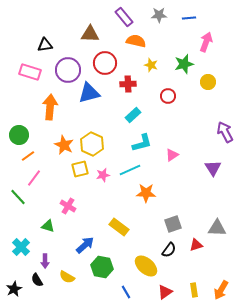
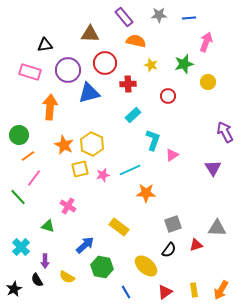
cyan L-shape at (142, 143): moved 11 px right, 3 px up; rotated 55 degrees counterclockwise
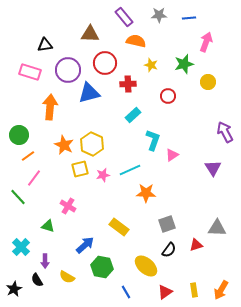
gray square at (173, 224): moved 6 px left
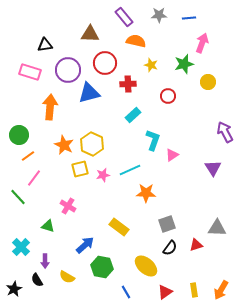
pink arrow at (206, 42): moved 4 px left, 1 px down
black semicircle at (169, 250): moved 1 px right, 2 px up
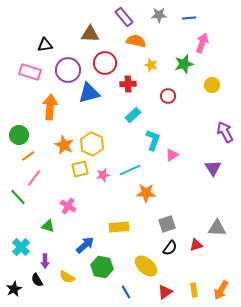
yellow circle at (208, 82): moved 4 px right, 3 px down
yellow rectangle at (119, 227): rotated 42 degrees counterclockwise
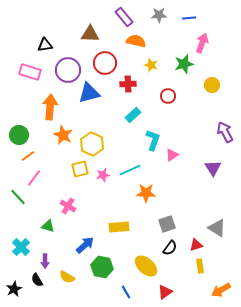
orange star at (64, 145): moved 1 px left, 10 px up
gray triangle at (217, 228): rotated 30 degrees clockwise
yellow rectangle at (194, 290): moved 6 px right, 24 px up
orange arrow at (221, 290): rotated 30 degrees clockwise
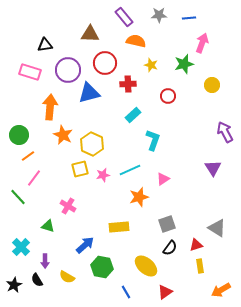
pink triangle at (172, 155): moved 9 px left, 24 px down
orange star at (146, 193): moved 7 px left, 4 px down; rotated 18 degrees counterclockwise
black star at (14, 289): moved 4 px up
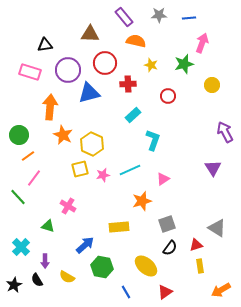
orange star at (139, 197): moved 3 px right, 4 px down
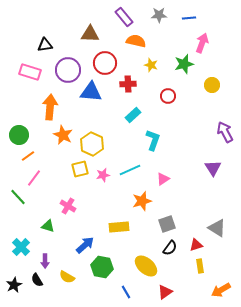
blue triangle at (89, 93): moved 2 px right, 1 px up; rotated 20 degrees clockwise
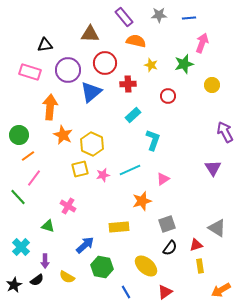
blue triangle at (91, 92): rotated 45 degrees counterclockwise
black semicircle at (37, 280): rotated 96 degrees counterclockwise
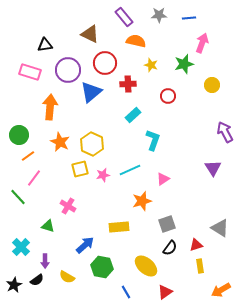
brown triangle at (90, 34): rotated 24 degrees clockwise
orange star at (63, 135): moved 3 px left, 7 px down
gray triangle at (217, 228): moved 3 px right
